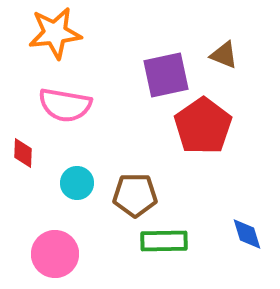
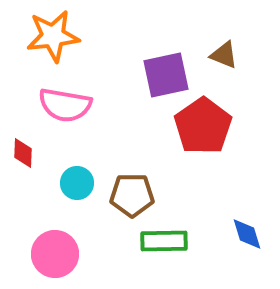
orange star: moved 2 px left, 3 px down
brown pentagon: moved 3 px left
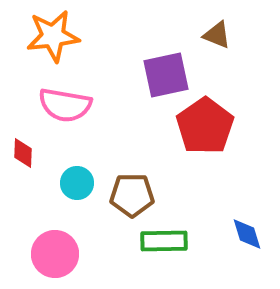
brown triangle: moved 7 px left, 20 px up
red pentagon: moved 2 px right
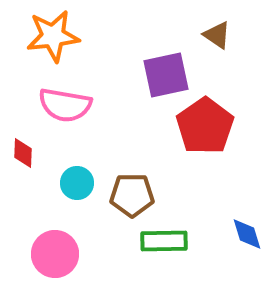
brown triangle: rotated 12 degrees clockwise
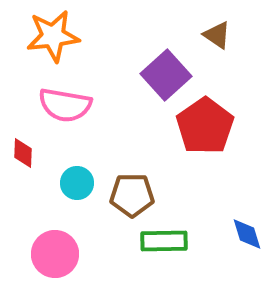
purple square: rotated 30 degrees counterclockwise
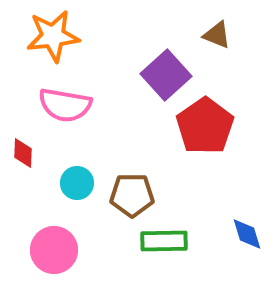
brown triangle: rotated 12 degrees counterclockwise
pink circle: moved 1 px left, 4 px up
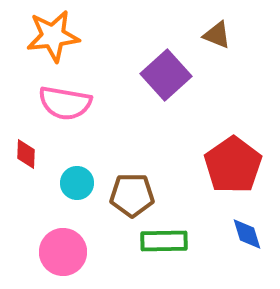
pink semicircle: moved 2 px up
red pentagon: moved 28 px right, 39 px down
red diamond: moved 3 px right, 1 px down
pink circle: moved 9 px right, 2 px down
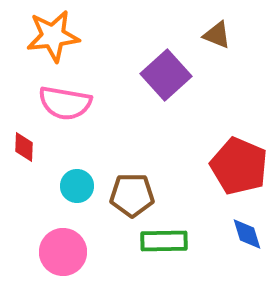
red diamond: moved 2 px left, 7 px up
red pentagon: moved 6 px right, 1 px down; rotated 14 degrees counterclockwise
cyan circle: moved 3 px down
